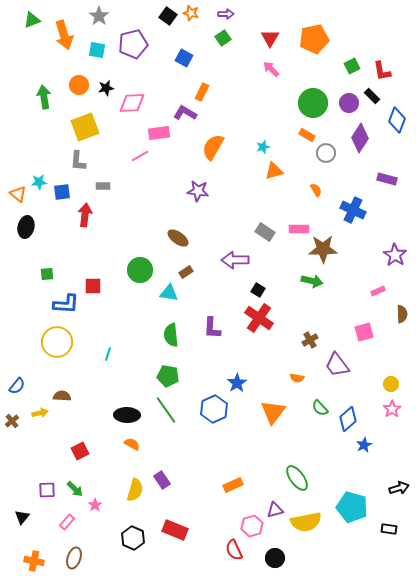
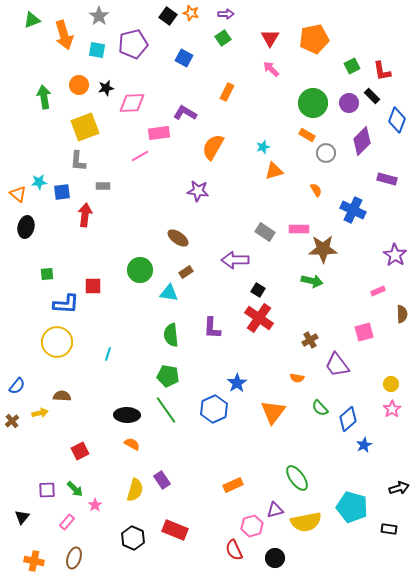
orange rectangle at (202, 92): moved 25 px right
purple diamond at (360, 138): moved 2 px right, 3 px down; rotated 12 degrees clockwise
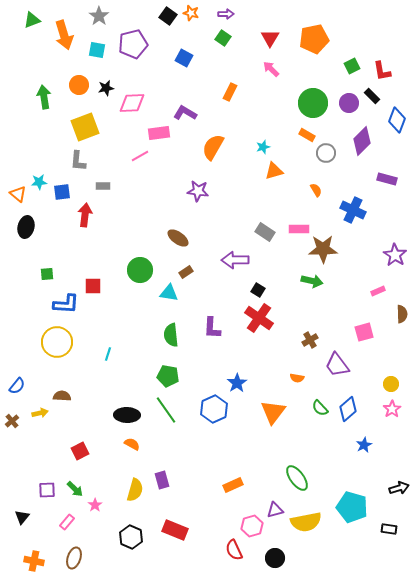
green square at (223, 38): rotated 21 degrees counterclockwise
orange rectangle at (227, 92): moved 3 px right
blue diamond at (348, 419): moved 10 px up
purple rectangle at (162, 480): rotated 18 degrees clockwise
black hexagon at (133, 538): moved 2 px left, 1 px up
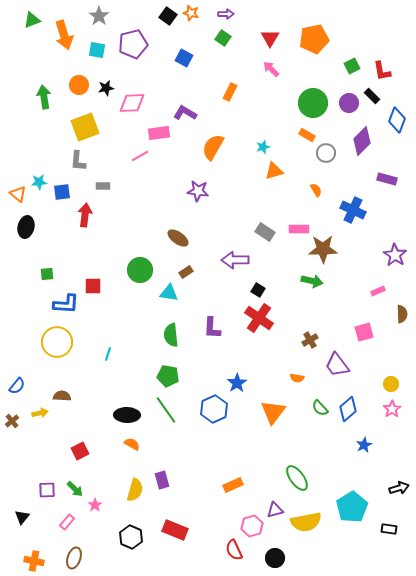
cyan pentagon at (352, 507): rotated 24 degrees clockwise
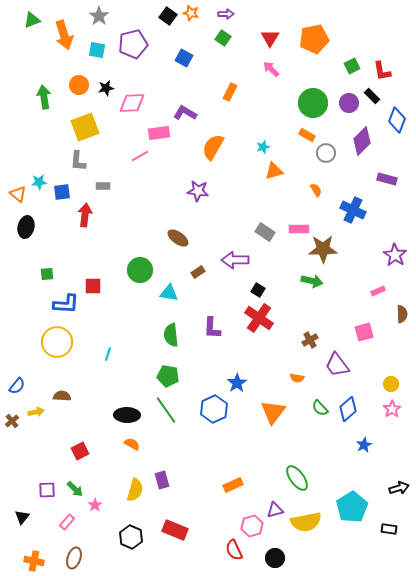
brown rectangle at (186, 272): moved 12 px right
yellow arrow at (40, 413): moved 4 px left, 1 px up
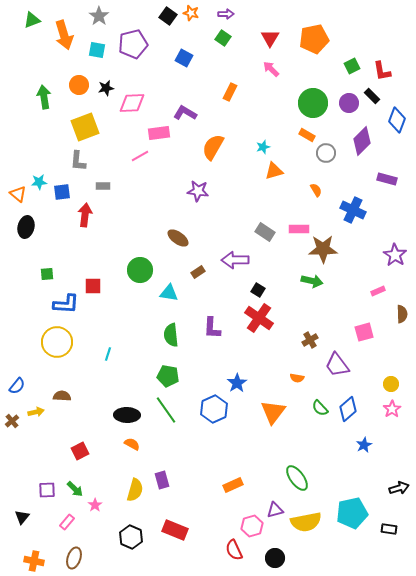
cyan pentagon at (352, 507): moved 6 px down; rotated 20 degrees clockwise
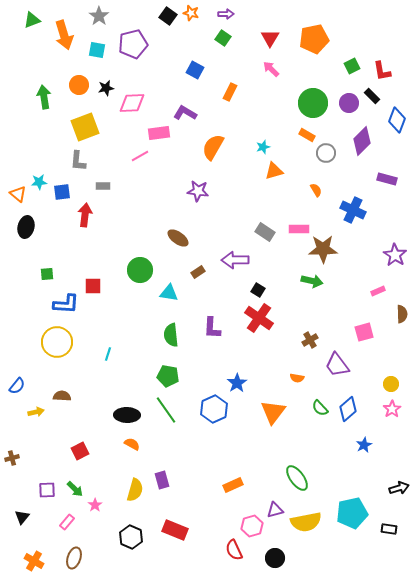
blue square at (184, 58): moved 11 px right, 12 px down
brown cross at (12, 421): moved 37 px down; rotated 24 degrees clockwise
orange cross at (34, 561): rotated 18 degrees clockwise
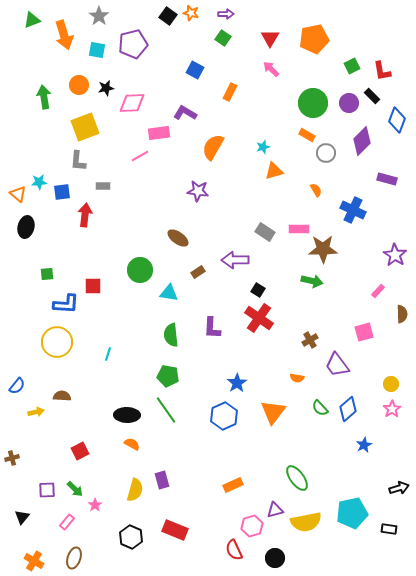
pink rectangle at (378, 291): rotated 24 degrees counterclockwise
blue hexagon at (214, 409): moved 10 px right, 7 px down
